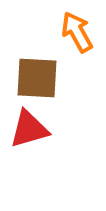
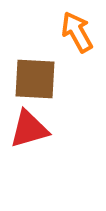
brown square: moved 2 px left, 1 px down
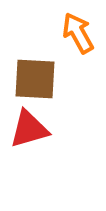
orange arrow: moved 1 px right, 1 px down
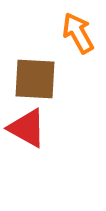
red triangle: moved 2 px left, 1 px up; rotated 45 degrees clockwise
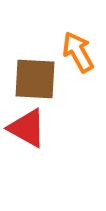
orange arrow: moved 19 px down
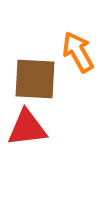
red triangle: rotated 36 degrees counterclockwise
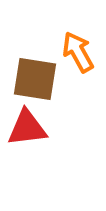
brown square: rotated 6 degrees clockwise
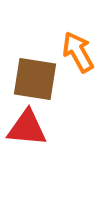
red triangle: rotated 12 degrees clockwise
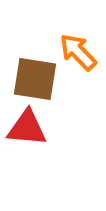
orange arrow: rotated 15 degrees counterclockwise
